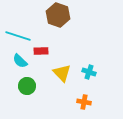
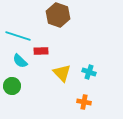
green circle: moved 15 px left
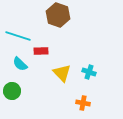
cyan semicircle: moved 3 px down
green circle: moved 5 px down
orange cross: moved 1 px left, 1 px down
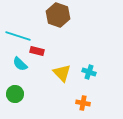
red rectangle: moved 4 px left; rotated 16 degrees clockwise
green circle: moved 3 px right, 3 px down
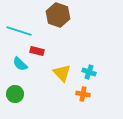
cyan line: moved 1 px right, 5 px up
orange cross: moved 9 px up
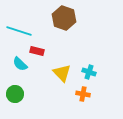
brown hexagon: moved 6 px right, 3 px down
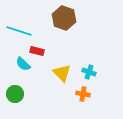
cyan semicircle: moved 3 px right
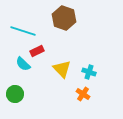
cyan line: moved 4 px right
red rectangle: rotated 40 degrees counterclockwise
yellow triangle: moved 4 px up
orange cross: rotated 24 degrees clockwise
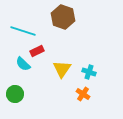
brown hexagon: moved 1 px left, 1 px up
yellow triangle: rotated 18 degrees clockwise
